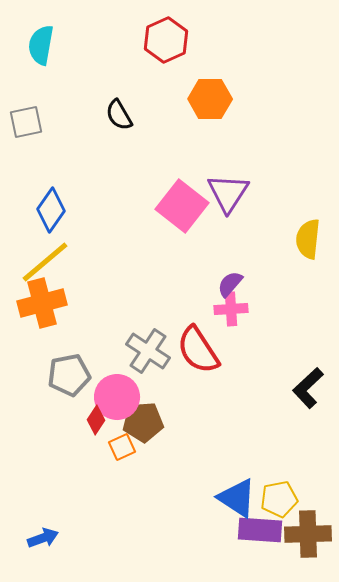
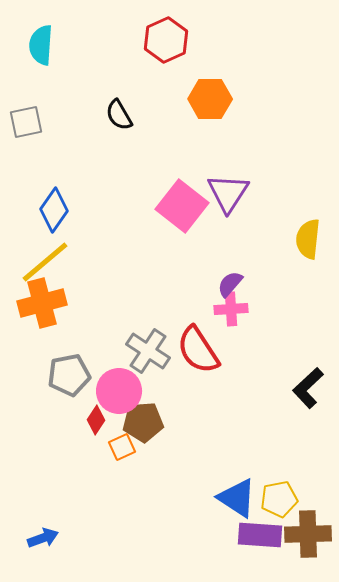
cyan semicircle: rotated 6 degrees counterclockwise
blue diamond: moved 3 px right
pink circle: moved 2 px right, 6 px up
purple rectangle: moved 5 px down
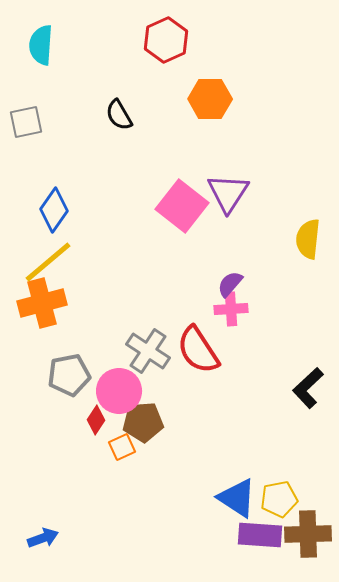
yellow line: moved 3 px right
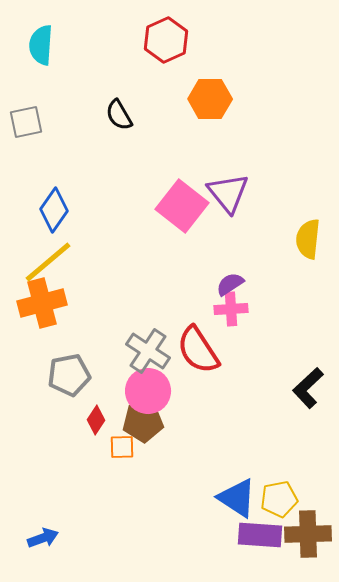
purple triangle: rotated 12 degrees counterclockwise
purple semicircle: rotated 16 degrees clockwise
pink circle: moved 29 px right
orange square: rotated 24 degrees clockwise
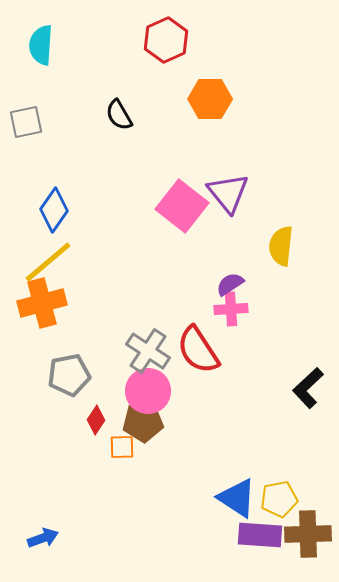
yellow semicircle: moved 27 px left, 7 px down
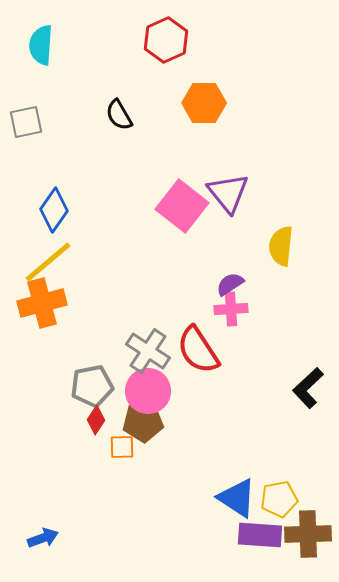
orange hexagon: moved 6 px left, 4 px down
gray pentagon: moved 23 px right, 11 px down
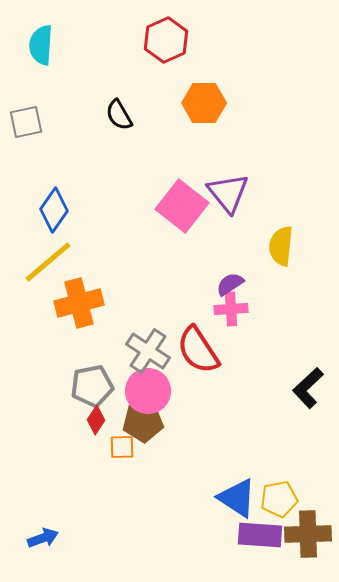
orange cross: moved 37 px right
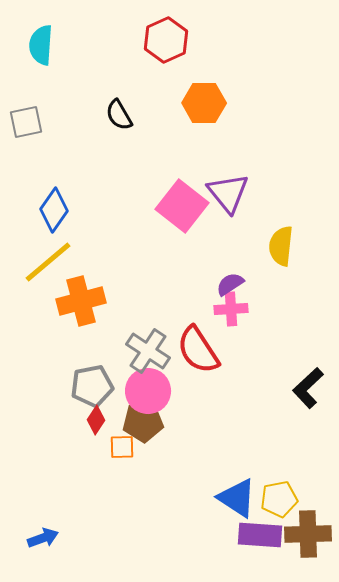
orange cross: moved 2 px right, 2 px up
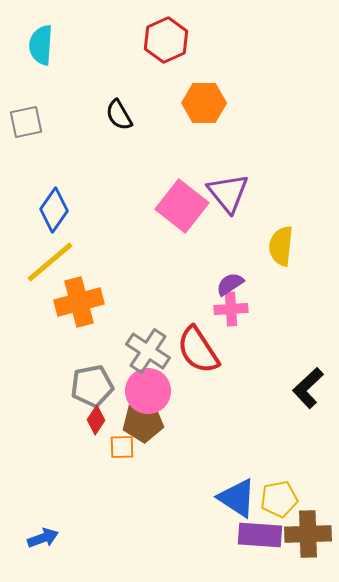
yellow line: moved 2 px right
orange cross: moved 2 px left, 1 px down
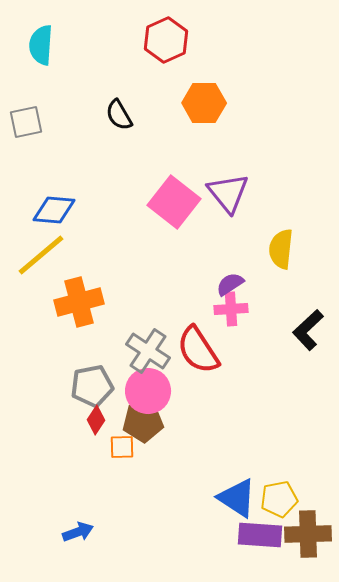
pink square: moved 8 px left, 4 px up
blue diamond: rotated 60 degrees clockwise
yellow semicircle: moved 3 px down
yellow line: moved 9 px left, 7 px up
black L-shape: moved 58 px up
blue arrow: moved 35 px right, 6 px up
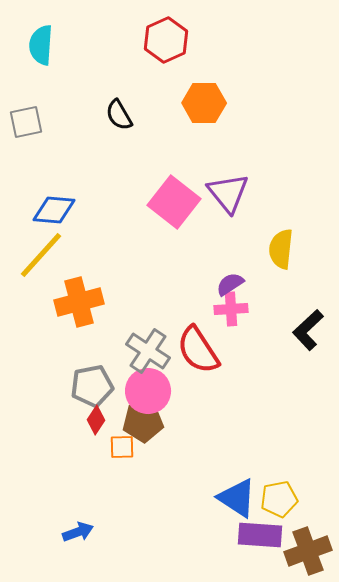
yellow line: rotated 8 degrees counterclockwise
brown cross: moved 17 px down; rotated 18 degrees counterclockwise
